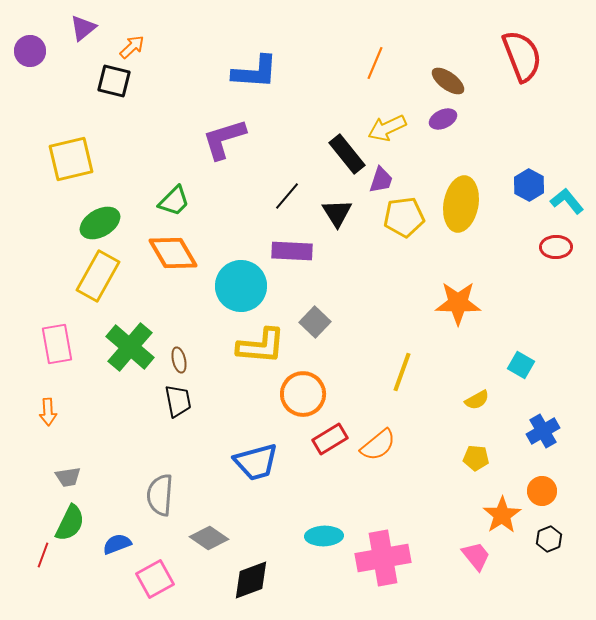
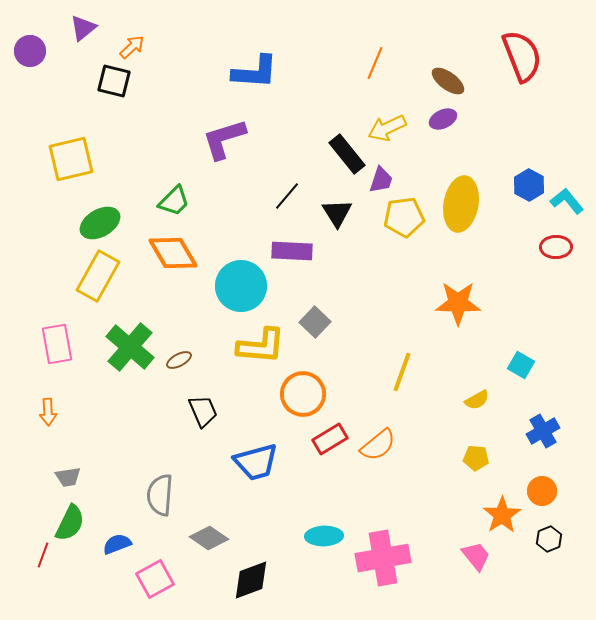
brown ellipse at (179, 360): rotated 75 degrees clockwise
black trapezoid at (178, 401): moved 25 px right, 10 px down; rotated 12 degrees counterclockwise
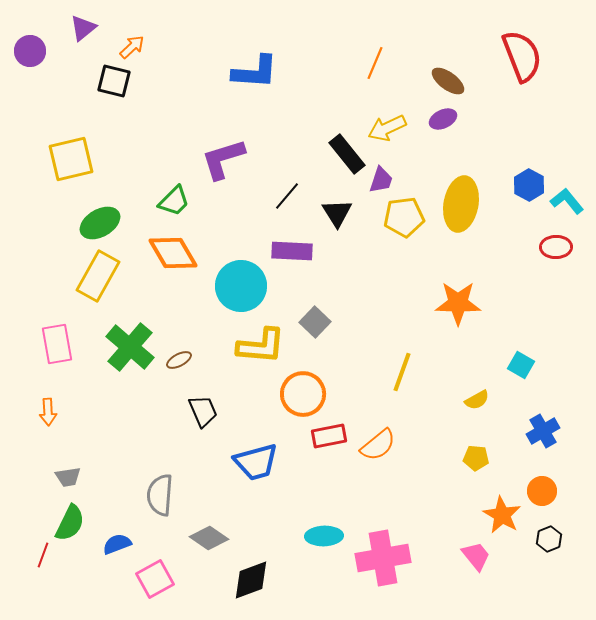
purple L-shape at (224, 139): moved 1 px left, 20 px down
red rectangle at (330, 439): moved 1 px left, 3 px up; rotated 20 degrees clockwise
orange star at (502, 515): rotated 9 degrees counterclockwise
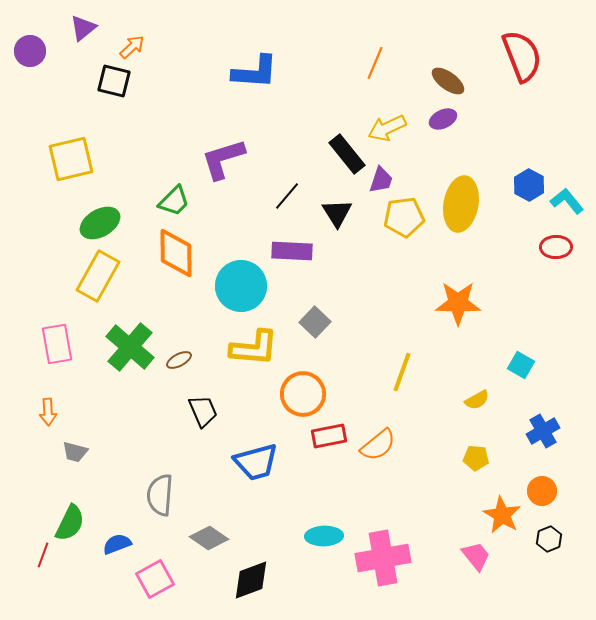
orange diamond at (173, 253): moved 3 px right; rotated 30 degrees clockwise
yellow L-shape at (261, 346): moved 7 px left, 2 px down
gray trapezoid at (68, 477): moved 7 px right, 25 px up; rotated 24 degrees clockwise
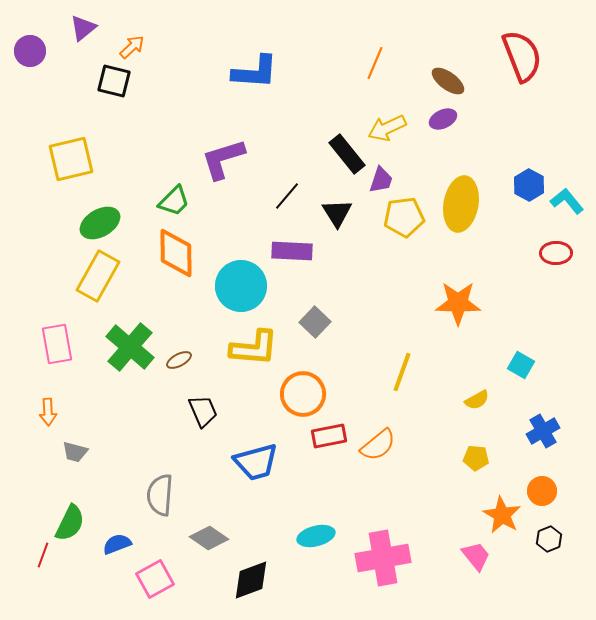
red ellipse at (556, 247): moved 6 px down
cyan ellipse at (324, 536): moved 8 px left; rotated 12 degrees counterclockwise
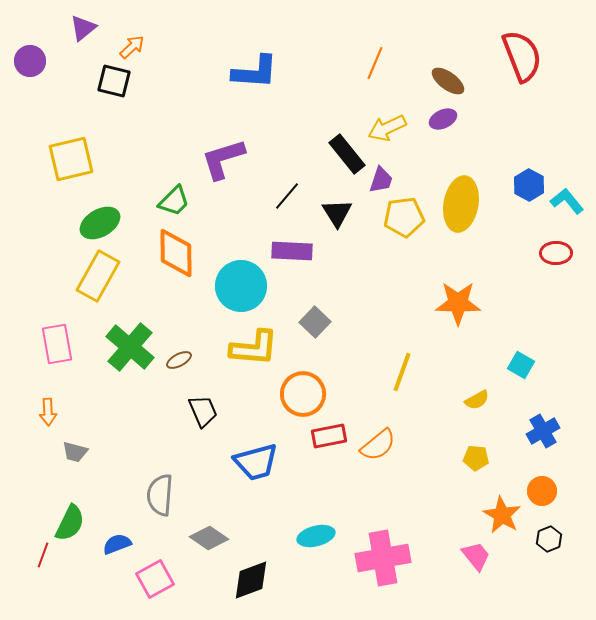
purple circle at (30, 51): moved 10 px down
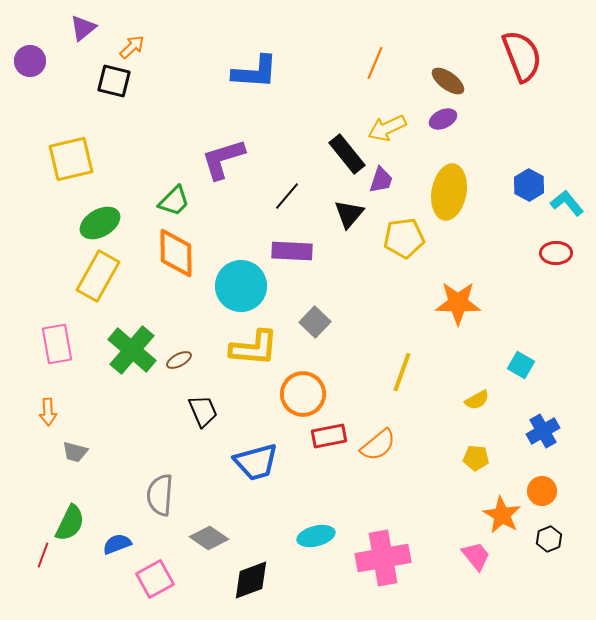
cyan L-shape at (567, 201): moved 2 px down
yellow ellipse at (461, 204): moved 12 px left, 12 px up
black triangle at (337, 213): moved 12 px right, 1 px down; rotated 12 degrees clockwise
yellow pentagon at (404, 217): moved 21 px down
green cross at (130, 347): moved 2 px right, 3 px down
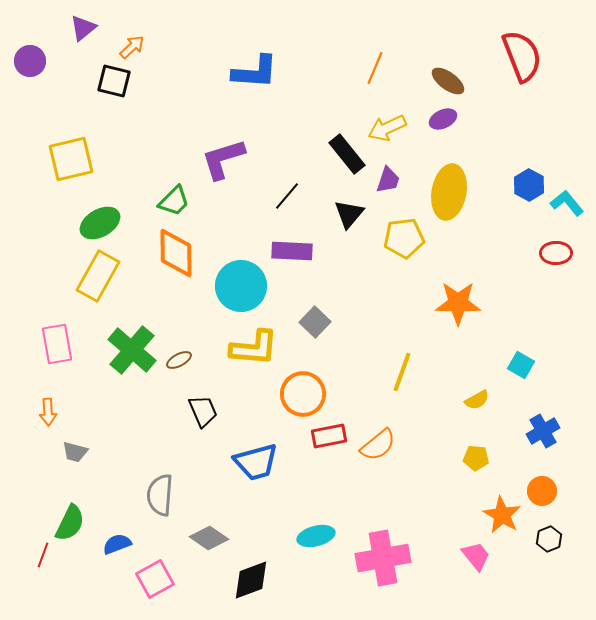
orange line at (375, 63): moved 5 px down
purple trapezoid at (381, 180): moved 7 px right
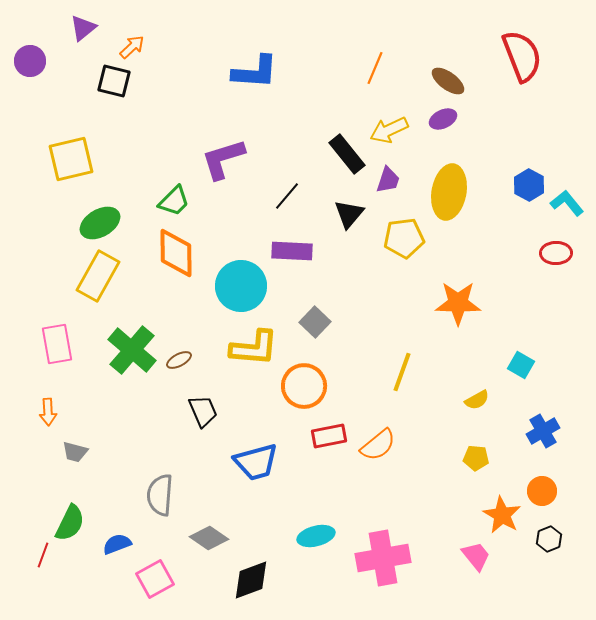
yellow arrow at (387, 128): moved 2 px right, 2 px down
orange circle at (303, 394): moved 1 px right, 8 px up
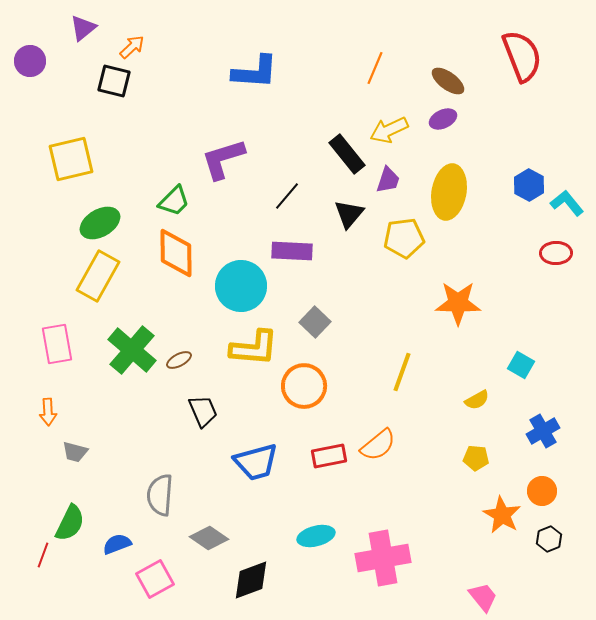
red rectangle at (329, 436): moved 20 px down
pink trapezoid at (476, 556): moved 7 px right, 41 px down
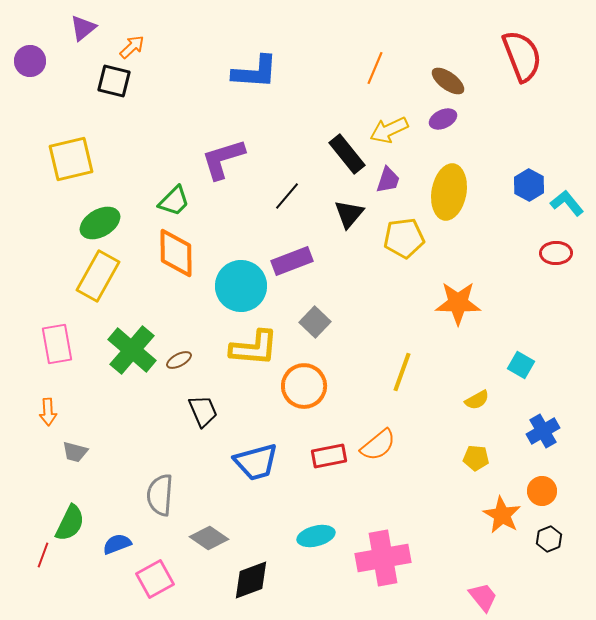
purple rectangle at (292, 251): moved 10 px down; rotated 24 degrees counterclockwise
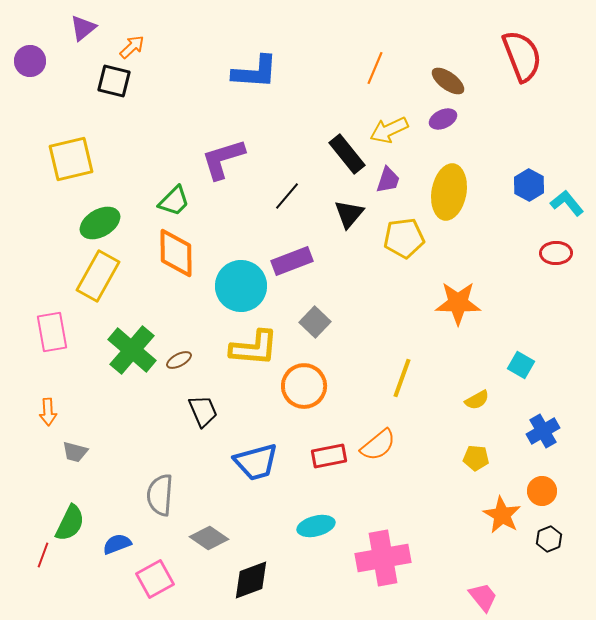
pink rectangle at (57, 344): moved 5 px left, 12 px up
yellow line at (402, 372): moved 6 px down
cyan ellipse at (316, 536): moved 10 px up
